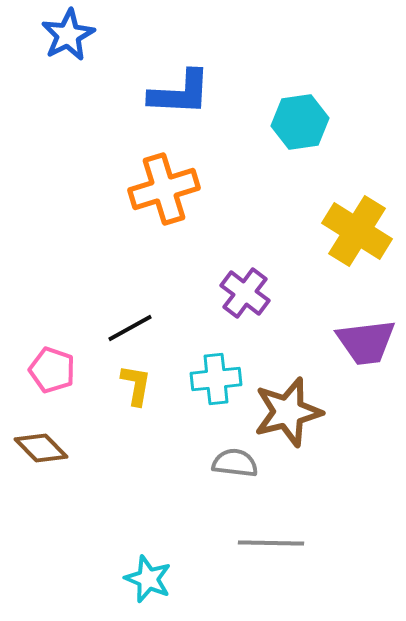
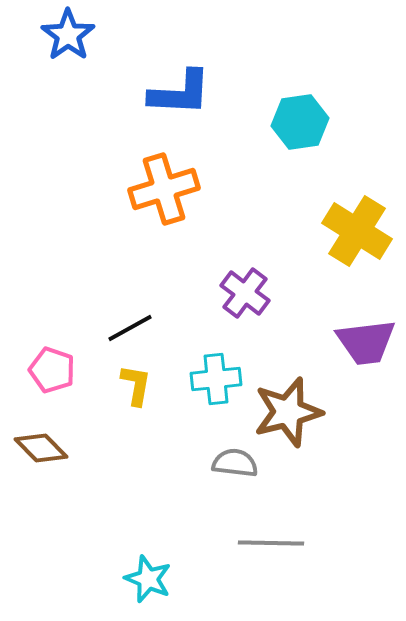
blue star: rotated 8 degrees counterclockwise
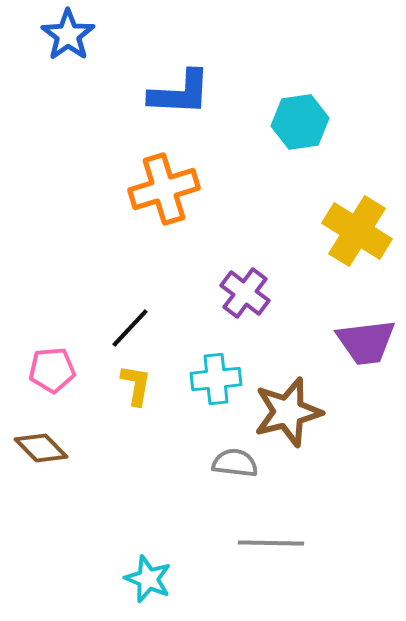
black line: rotated 18 degrees counterclockwise
pink pentagon: rotated 24 degrees counterclockwise
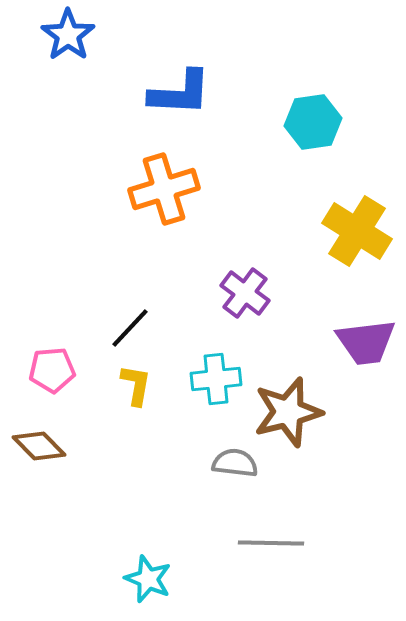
cyan hexagon: moved 13 px right
brown diamond: moved 2 px left, 2 px up
